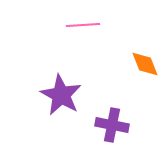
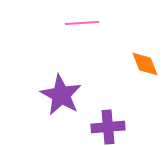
pink line: moved 1 px left, 2 px up
purple cross: moved 4 px left, 2 px down; rotated 16 degrees counterclockwise
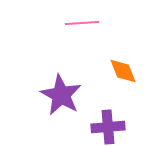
orange diamond: moved 22 px left, 7 px down
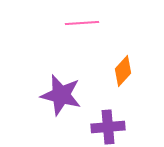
orange diamond: rotated 64 degrees clockwise
purple star: rotated 15 degrees counterclockwise
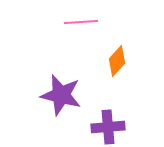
pink line: moved 1 px left, 1 px up
orange diamond: moved 6 px left, 10 px up
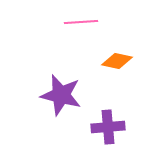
orange diamond: rotated 60 degrees clockwise
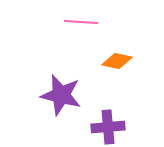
pink line: rotated 8 degrees clockwise
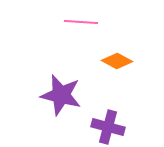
orange diamond: rotated 16 degrees clockwise
purple cross: rotated 20 degrees clockwise
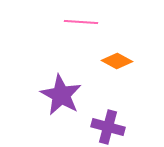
purple star: rotated 15 degrees clockwise
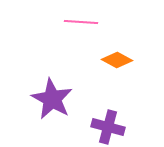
orange diamond: moved 1 px up
purple star: moved 9 px left, 4 px down
